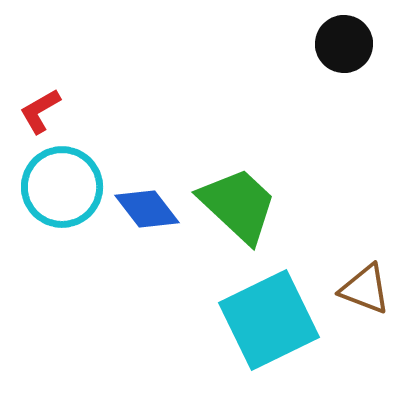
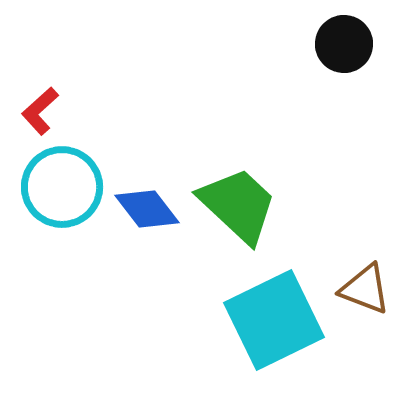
red L-shape: rotated 12 degrees counterclockwise
cyan square: moved 5 px right
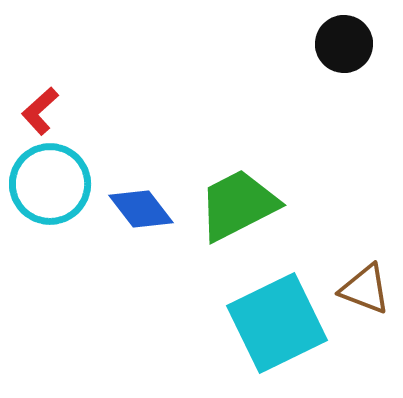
cyan circle: moved 12 px left, 3 px up
green trapezoid: rotated 70 degrees counterclockwise
blue diamond: moved 6 px left
cyan square: moved 3 px right, 3 px down
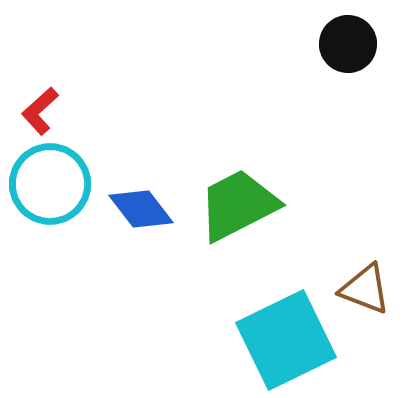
black circle: moved 4 px right
cyan square: moved 9 px right, 17 px down
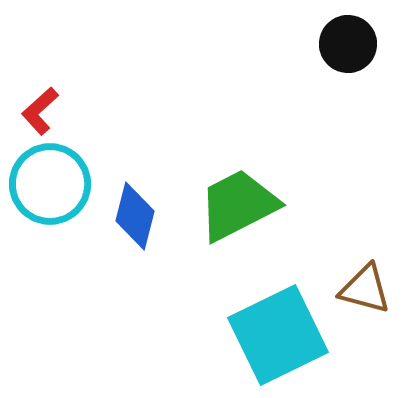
blue diamond: moved 6 px left, 7 px down; rotated 52 degrees clockwise
brown triangle: rotated 6 degrees counterclockwise
cyan square: moved 8 px left, 5 px up
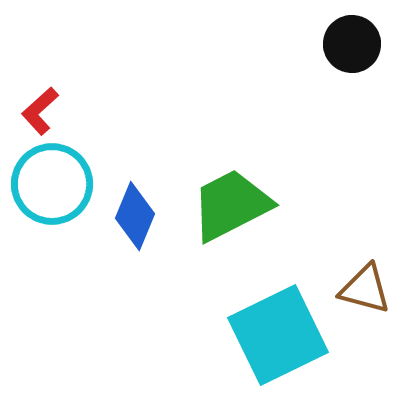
black circle: moved 4 px right
cyan circle: moved 2 px right
green trapezoid: moved 7 px left
blue diamond: rotated 8 degrees clockwise
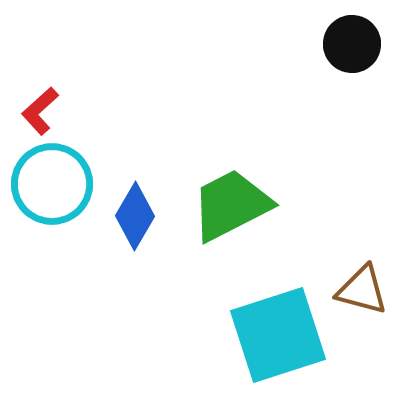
blue diamond: rotated 8 degrees clockwise
brown triangle: moved 3 px left, 1 px down
cyan square: rotated 8 degrees clockwise
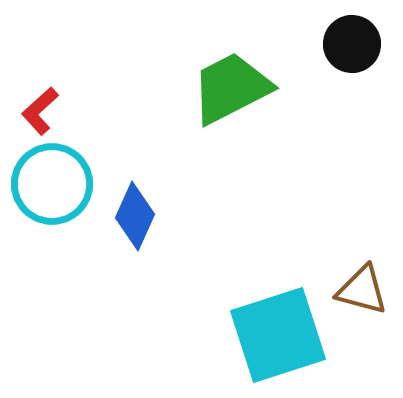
green trapezoid: moved 117 px up
blue diamond: rotated 6 degrees counterclockwise
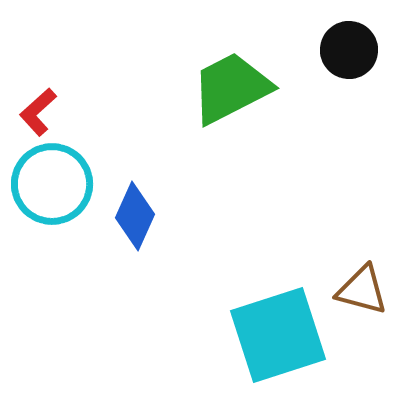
black circle: moved 3 px left, 6 px down
red L-shape: moved 2 px left, 1 px down
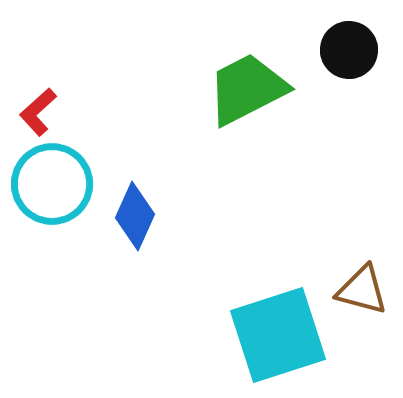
green trapezoid: moved 16 px right, 1 px down
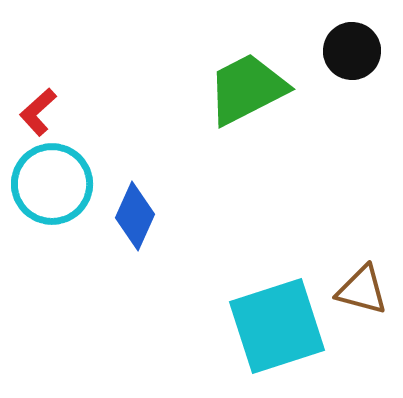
black circle: moved 3 px right, 1 px down
cyan square: moved 1 px left, 9 px up
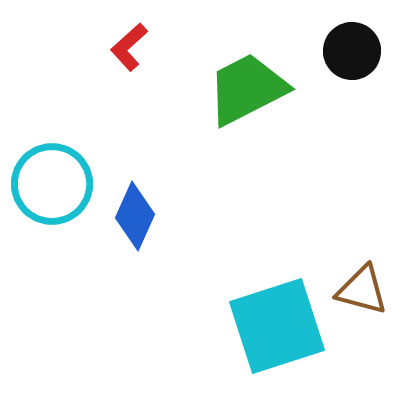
red L-shape: moved 91 px right, 65 px up
